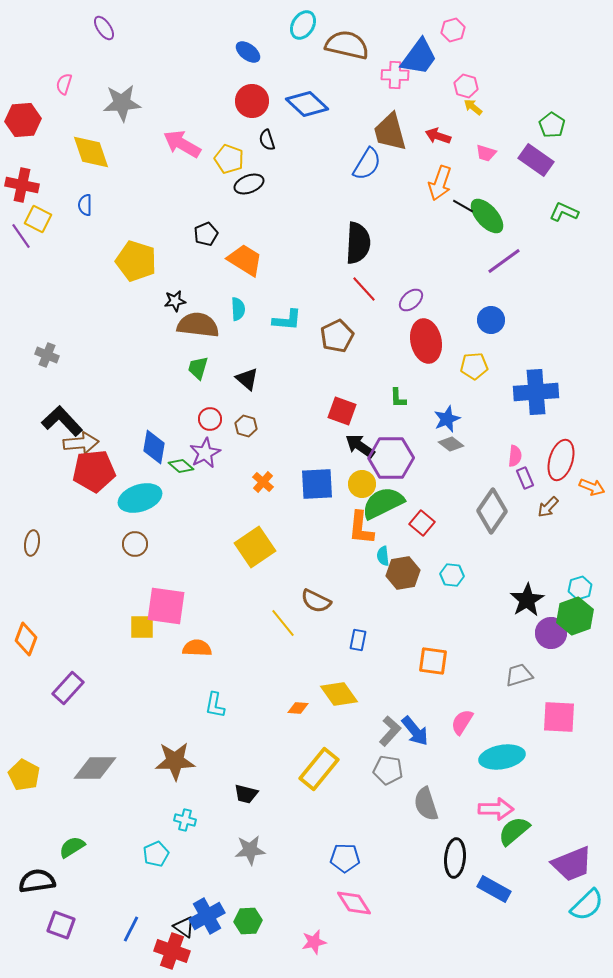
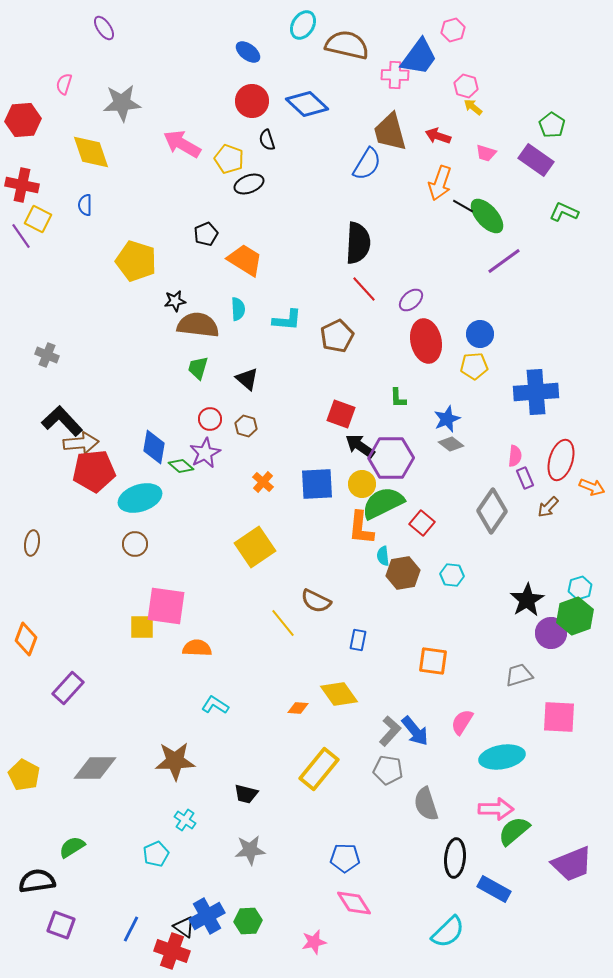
blue circle at (491, 320): moved 11 px left, 14 px down
red square at (342, 411): moved 1 px left, 3 px down
cyan L-shape at (215, 705): rotated 112 degrees clockwise
cyan cross at (185, 820): rotated 20 degrees clockwise
cyan semicircle at (587, 905): moved 139 px left, 27 px down
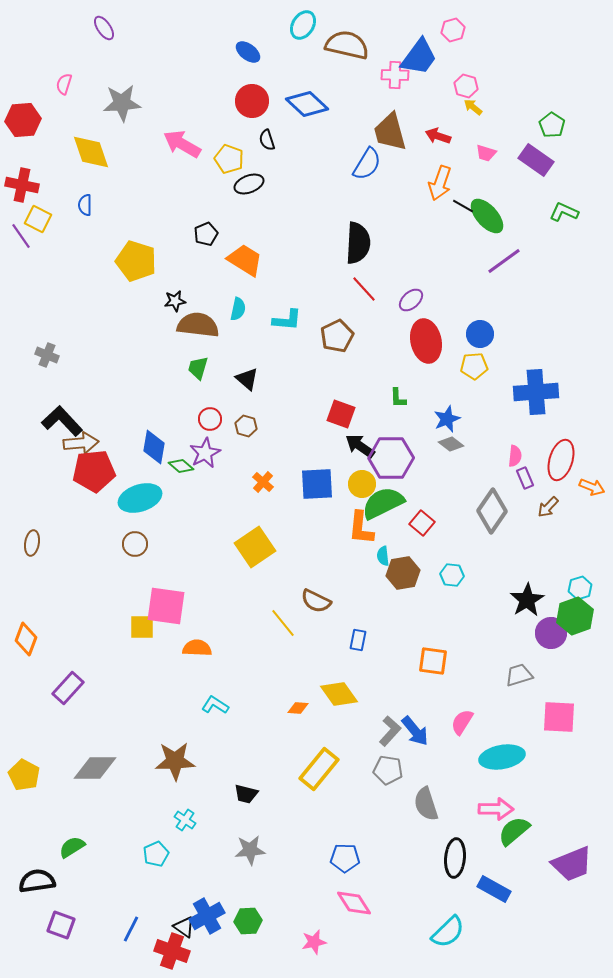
cyan semicircle at (238, 309): rotated 15 degrees clockwise
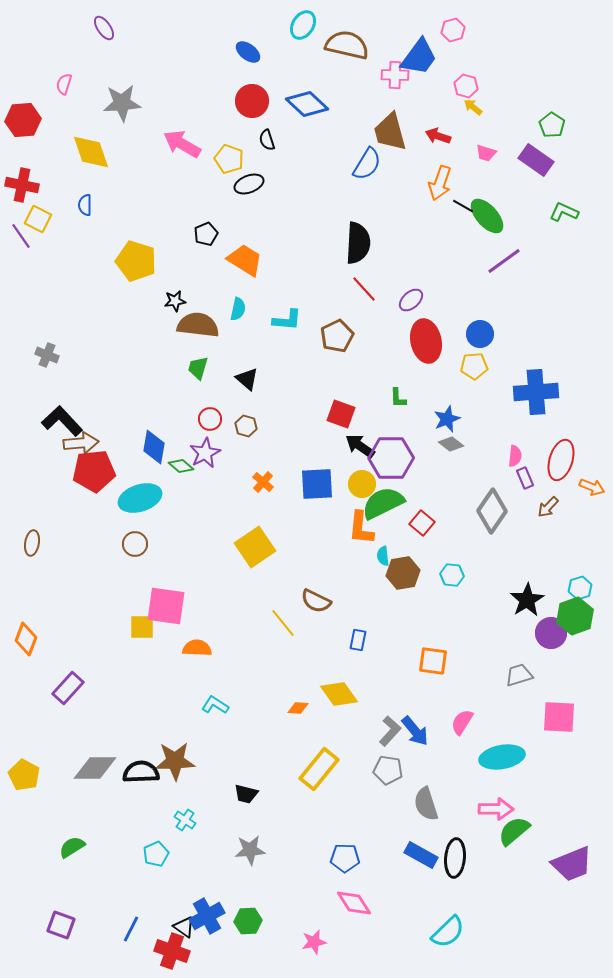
black semicircle at (37, 881): moved 104 px right, 109 px up; rotated 6 degrees clockwise
blue rectangle at (494, 889): moved 73 px left, 34 px up
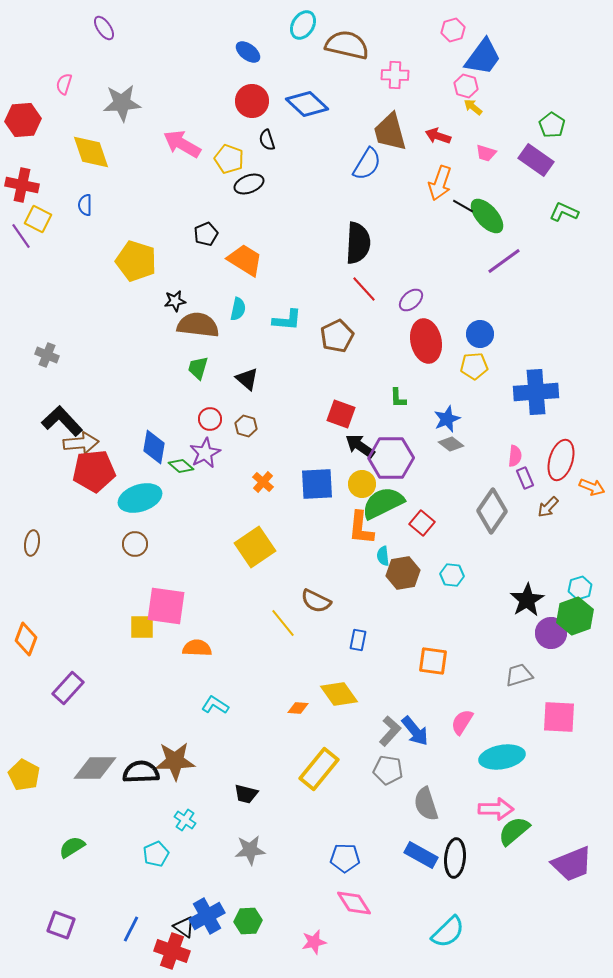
blue trapezoid at (419, 57): moved 64 px right
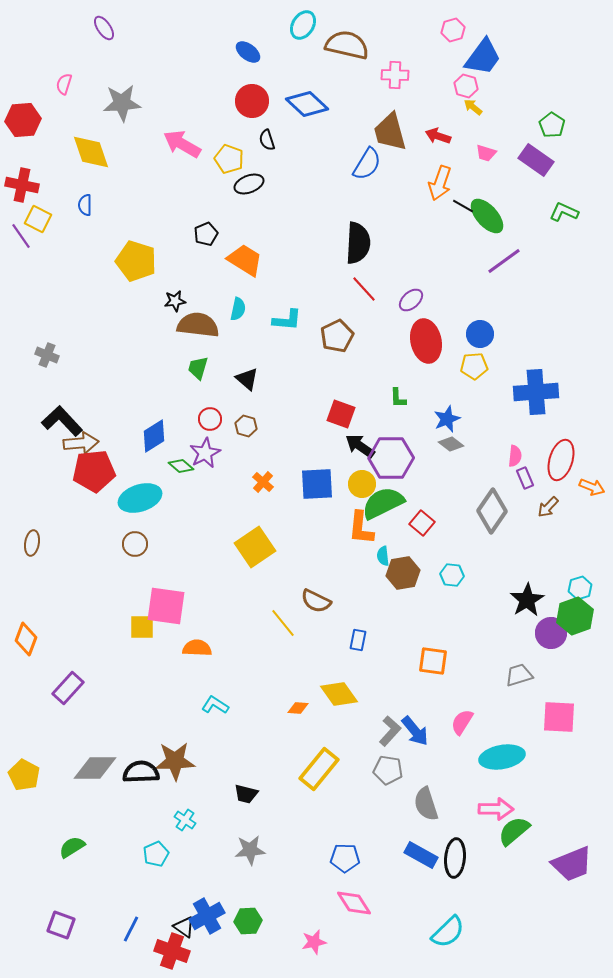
blue diamond at (154, 447): moved 11 px up; rotated 48 degrees clockwise
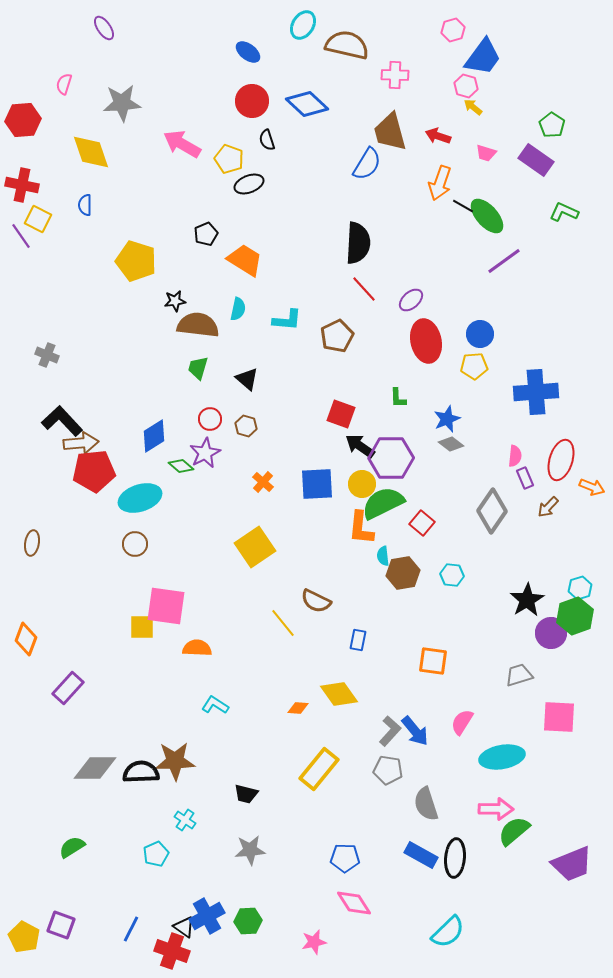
yellow pentagon at (24, 775): moved 162 px down
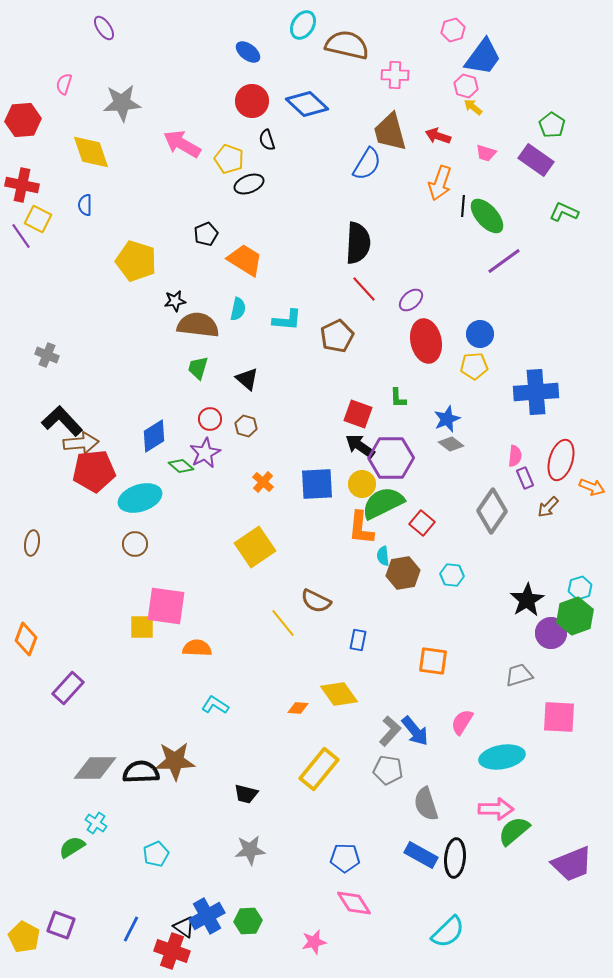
black line at (463, 206): rotated 65 degrees clockwise
red square at (341, 414): moved 17 px right
cyan cross at (185, 820): moved 89 px left, 3 px down
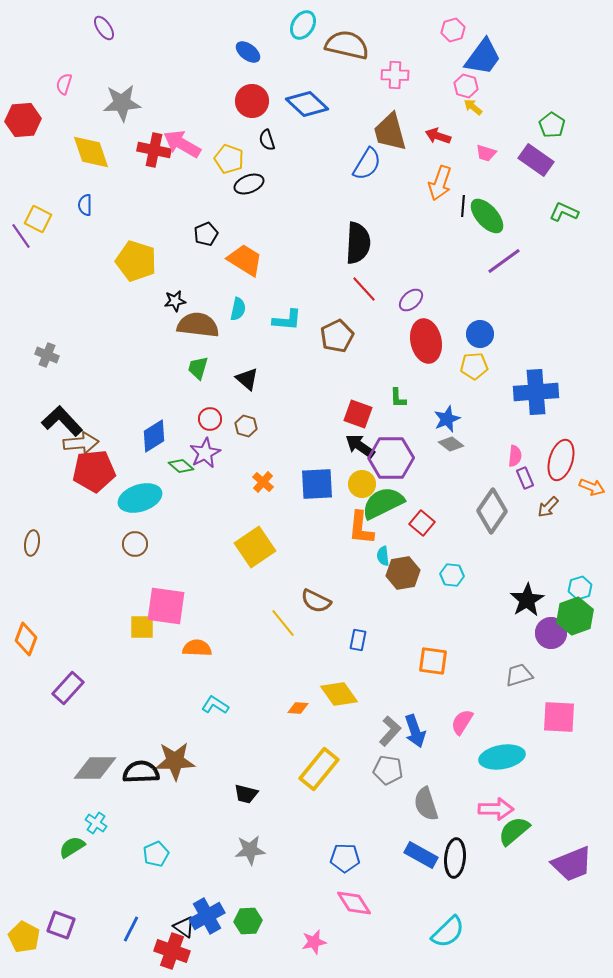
red cross at (22, 185): moved 132 px right, 35 px up
blue arrow at (415, 731): rotated 20 degrees clockwise
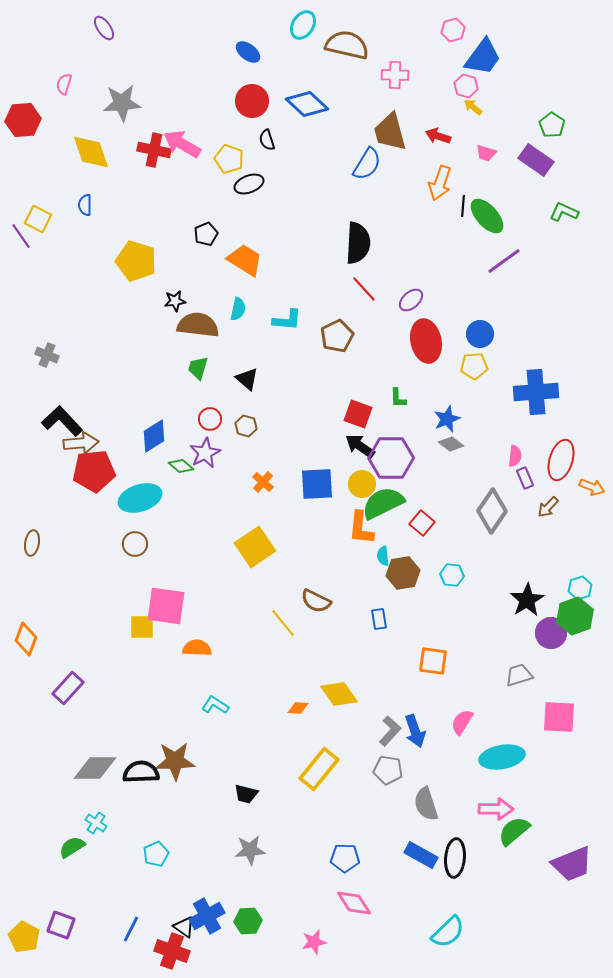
blue rectangle at (358, 640): moved 21 px right, 21 px up; rotated 20 degrees counterclockwise
